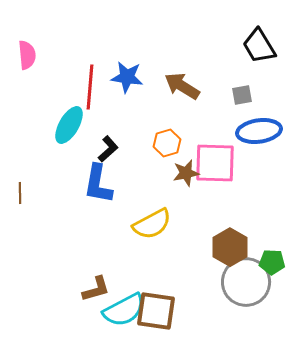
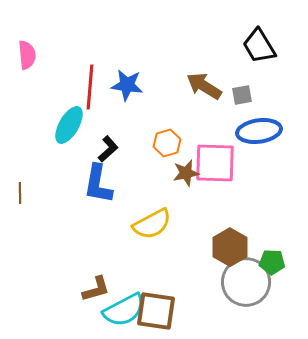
blue star: moved 8 px down
brown arrow: moved 22 px right
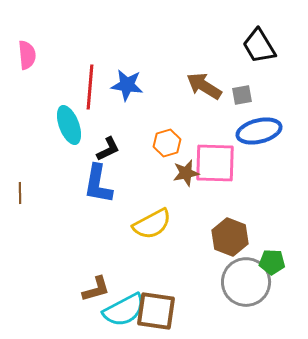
cyan ellipse: rotated 51 degrees counterclockwise
blue ellipse: rotated 6 degrees counterclockwise
black L-shape: rotated 16 degrees clockwise
brown hexagon: moved 10 px up; rotated 9 degrees counterclockwise
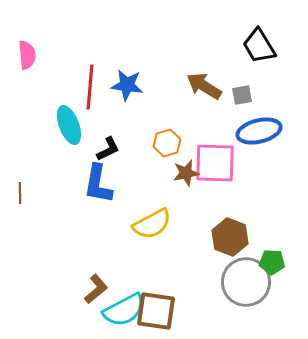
brown L-shape: rotated 24 degrees counterclockwise
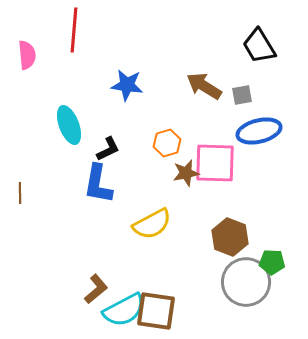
red line: moved 16 px left, 57 px up
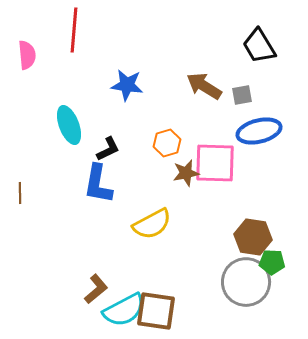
brown hexagon: moved 23 px right; rotated 12 degrees counterclockwise
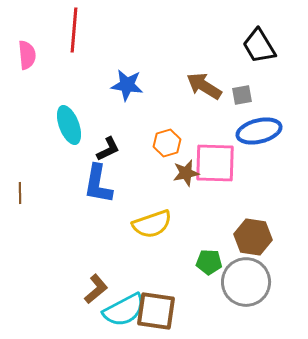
yellow semicircle: rotated 9 degrees clockwise
green pentagon: moved 63 px left
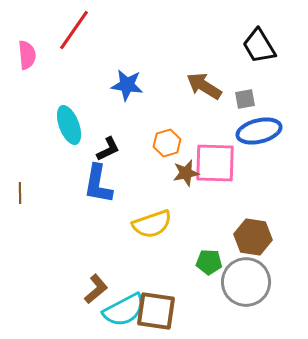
red line: rotated 30 degrees clockwise
gray square: moved 3 px right, 4 px down
